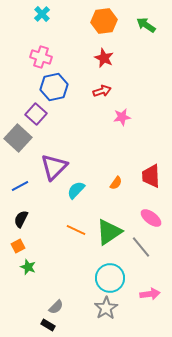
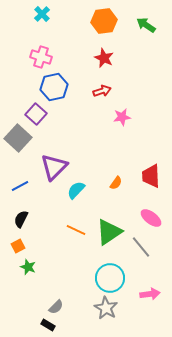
gray star: rotated 10 degrees counterclockwise
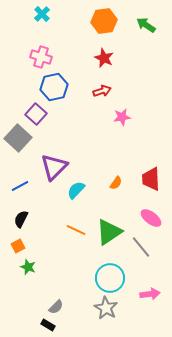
red trapezoid: moved 3 px down
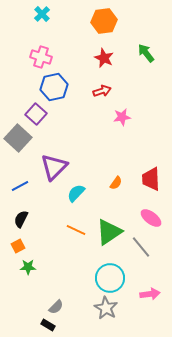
green arrow: moved 28 px down; rotated 18 degrees clockwise
cyan semicircle: moved 3 px down
green star: rotated 21 degrees counterclockwise
